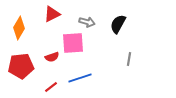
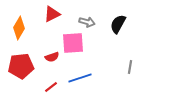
gray line: moved 1 px right, 8 px down
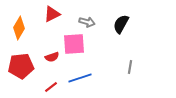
black semicircle: moved 3 px right
pink square: moved 1 px right, 1 px down
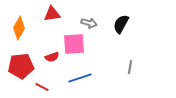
red triangle: rotated 18 degrees clockwise
gray arrow: moved 2 px right, 1 px down
red line: moved 9 px left; rotated 64 degrees clockwise
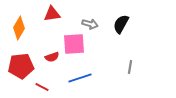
gray arrow: moved 1 px right, 1 px down
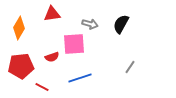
gray line: rotated 24 degrees clockwise
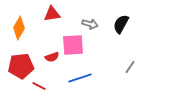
pink square: moved 1 px left, 1 px down
red line: moved 3 px left, 1 px up
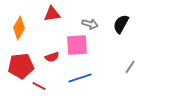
pink square: moved 4 px right
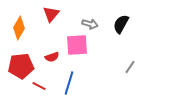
red triangle: moved 1 px left; rotated 42 degrees counterclockwise
blue line: moved 11 px left, 5 px down; rotated 55 degrees counterclockwise
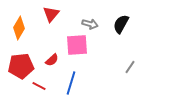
red semicircle: moved 3 px down; rotated 24 degrees counterclockwise
blue line: moved 2 px right
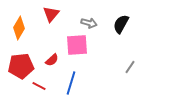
gray arrow: moved 1 px left, 1 px up
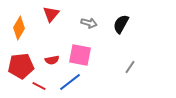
pink square: moved 3 px right, 10 px down; rotated 15 degrees clockwise
red semicircle: rotated 32 degrees clockwise
blue line: moved 1 px left, 1 px up; rotated 35 degrees clockwise
